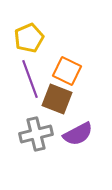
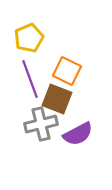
gray cross: moved 5 px right, 10 px up
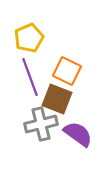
purple line: moved 2 px up
purple semicircle: rotated 116 degrees counterclockwise
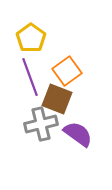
yellow pentagon: moved 2 px right; rotated 12 degrees counterclockwise
orange square: rotated 28 degrees clockwise
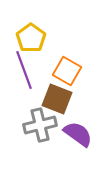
orange square: rotated 24 degrees counterclockwise
purple line: moved 6 px left, 7 px up
gray cross: moved 1 px left, 1 px down
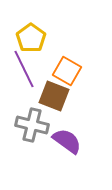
purple line: moved 1 px up; rotated 6 degrees counterclockwise
brown square: moved 3 px left, 3 px up
gray cross: moved 8 px left; rotated 28 degrees clockwise
purple semicircle: moved 11 px left, 7 px down
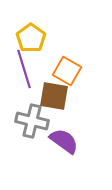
purple line: rotated 9 degrees clockwise
brown square: rotated 12 degrees counterclockwise
gray cross: moved 4 px up
purple semicircle: moved 3 px left
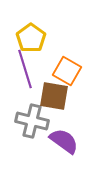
purple line: moved 1 px right
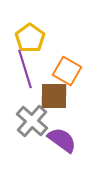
yellow pentagon: moved 1 px left
brown square: rotated 8 degrees counterclockwise
gray cross: rotated 28 degrees clockwise
purple semicircle: moved 2 px left, 1 px up
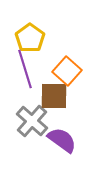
orange square: rotated 12 degrees clockwise
